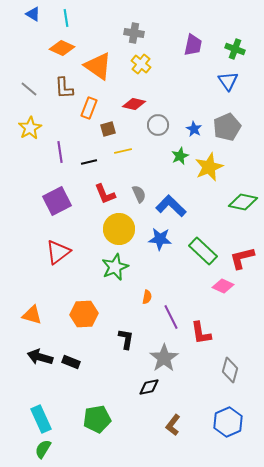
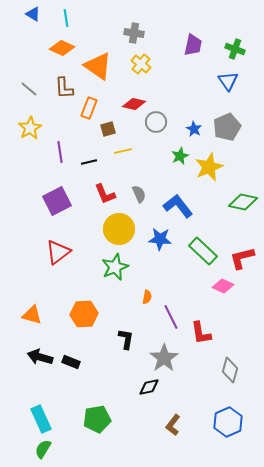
gray circle at (158, 125): moved 2 px left, 3 px up
blue L-shape at (171, 206): moved 7 px right; rotated 8 degrees clockwise
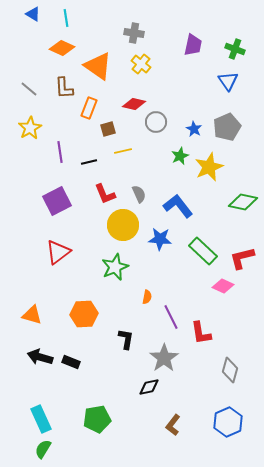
yellow circle at (119, 229): moved 4 px right, 4 px up
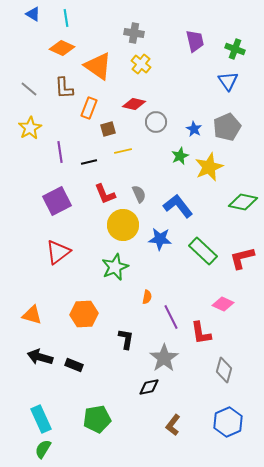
purple trapezoid at (193, 45): moved 2 px right, 4 px up; rotated 25 degrees counterclockwise
pink diamond at (223, 286): moved 18 px down
black rectangle at (71, 362): moved 3 px right, 3 px down
gray diamond at (230, 370): moved 6 px left
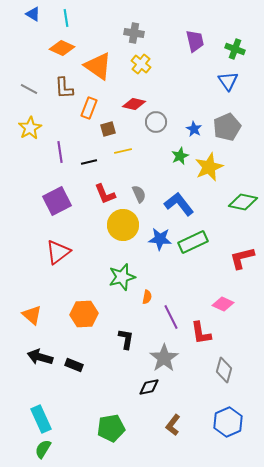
gray line at (29, 89): rotated 12 degrees counterclockwise
blue L-shape at (178, 206): moved 1 px right, 2 px up
green rectangle at (203, 251): moved 10 px left, 9 px up; rotated 68 degrees counterclockwise
green star at (115, 267): moved 7 px right, 10 px down; rotated 8 degrees clockwise
orange triangle at (32, 315): rotated 25 degrees clockwise
green pentagon at (97, 419): moved 14 px right, 9 px down
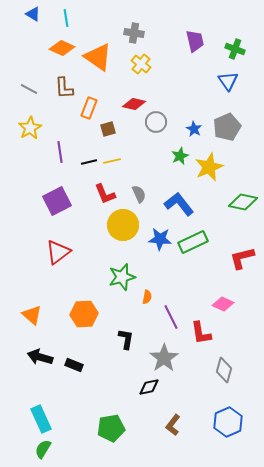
orange triangle at (98, 66): moved 9 px up
yellow line at (123, 151): moved 11 px left, 10 px down
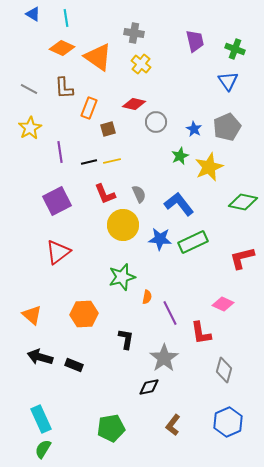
purple line at (171, 317): moved 1 px left, 4 px up
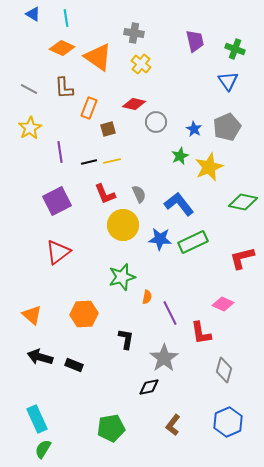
cyan rectangle at (41, 419): moved 4 px left
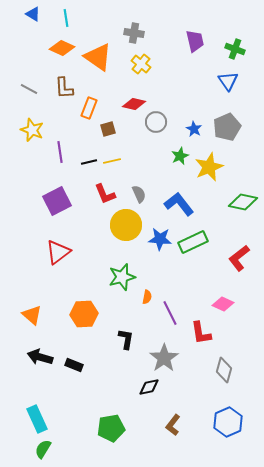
yellow star at (30, 128): moved 2 px right, 2 px down; rotated 20 degrees counterclockwise
yellow circle at (123, 225): moved 3 px right
red L-shape at (242, 258): moved 3 px left; rotated 24 degrees counterclockwise
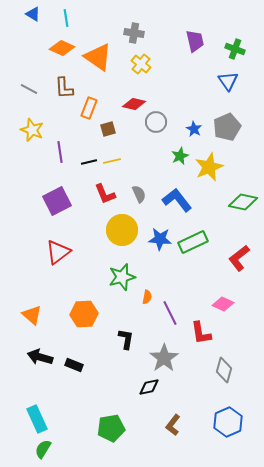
blue L-shape at (179, 204): moved 2 px left, 4 px up
yellow circle at (126, 225): moved 4 px left, 5 px down
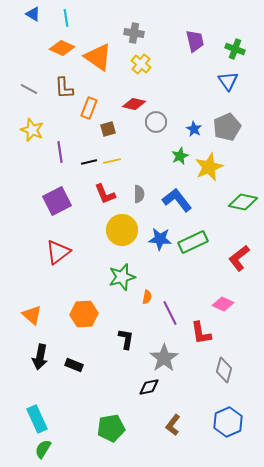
gray semicircle at (139, 194): rotated 24 degrees clockwise
black arrow at (40, 357): rotated 95 degrees counterclockwise
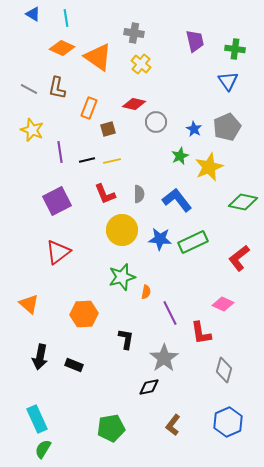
green cross at (235, 49): rotated 12 degrees counterclockwise
brown L-shape at (64, 88): moved 7 px left; rotated 15 degrees clockwise
black line at (89, 162): moved 2 px left, 2 px up
orange semicircle at (147, 297): moved 1 px left, 5 px up
orange triangle at (32, 315): moved 3 px left, 11 px up
